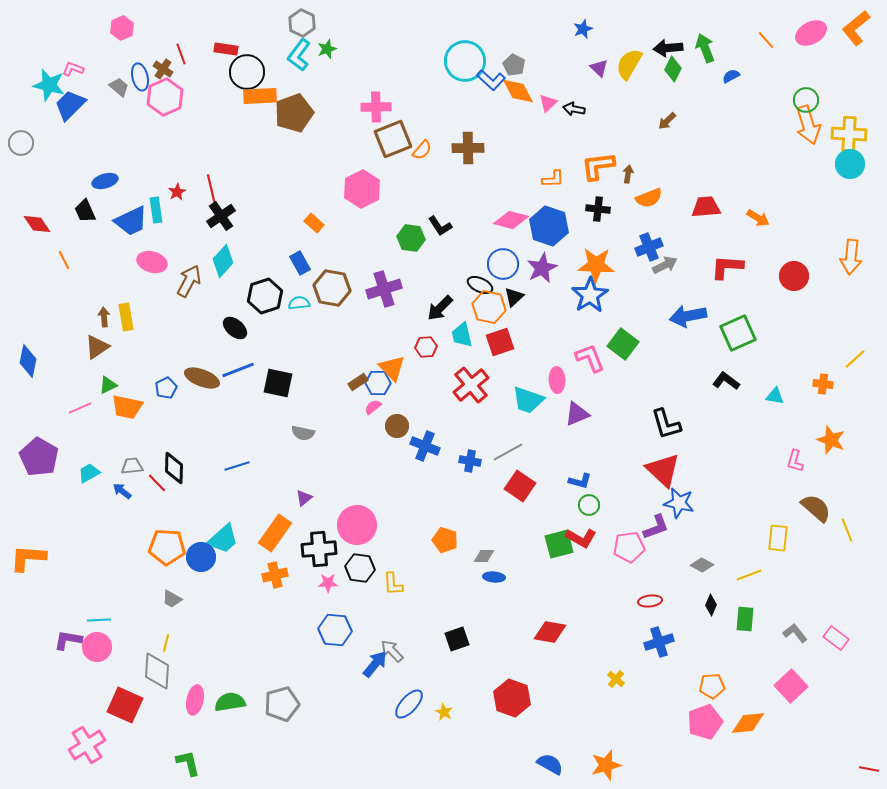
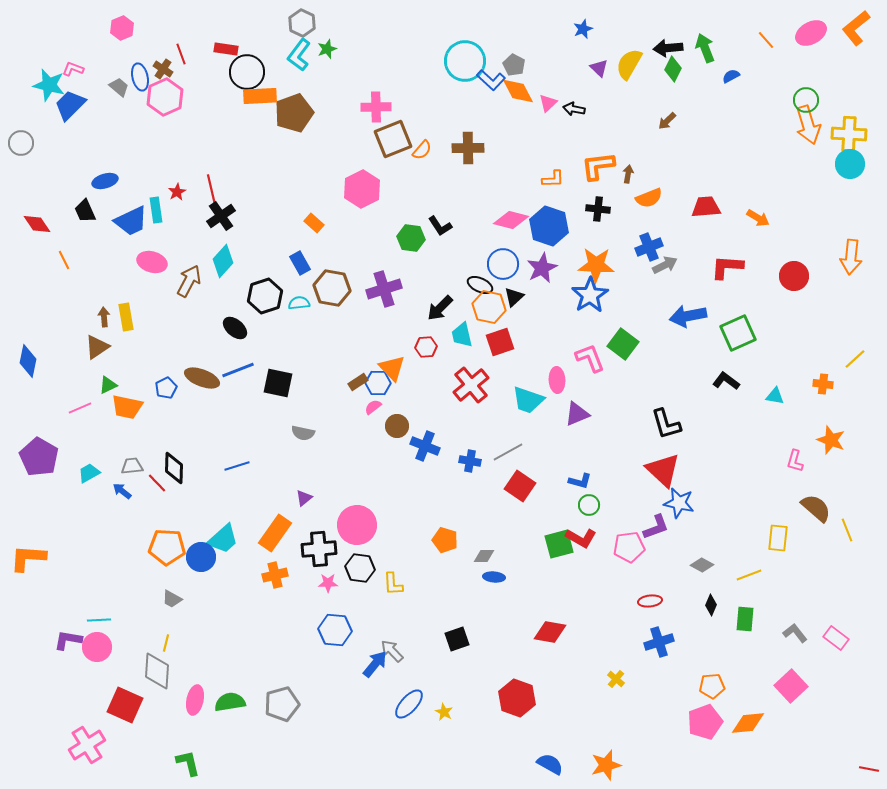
red hexagon at (512, 698): moved 5 px right
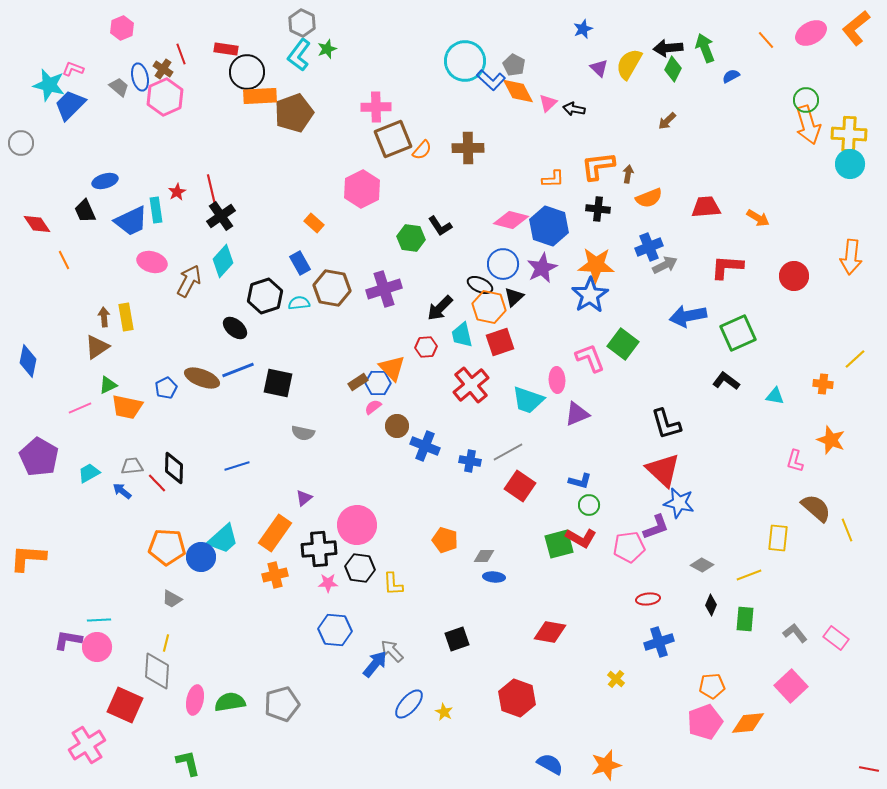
red ellipse at (650, 601): moved 2 px left, 2 px up
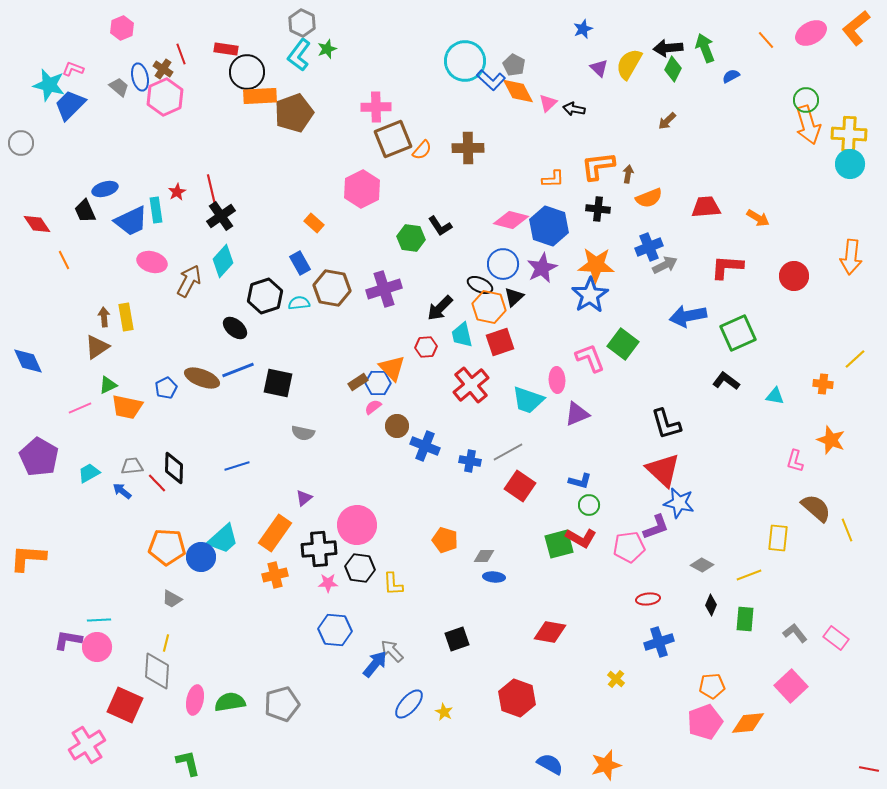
blue ellipse at (105, 181): moved 8 px down
blue diamond at (28, 361): rotated 36 degrees counterclockwise
